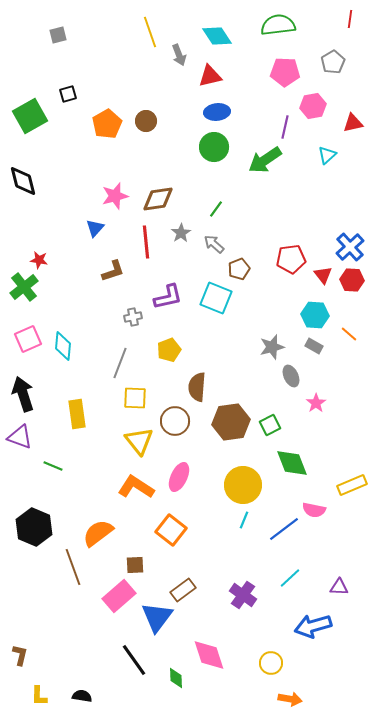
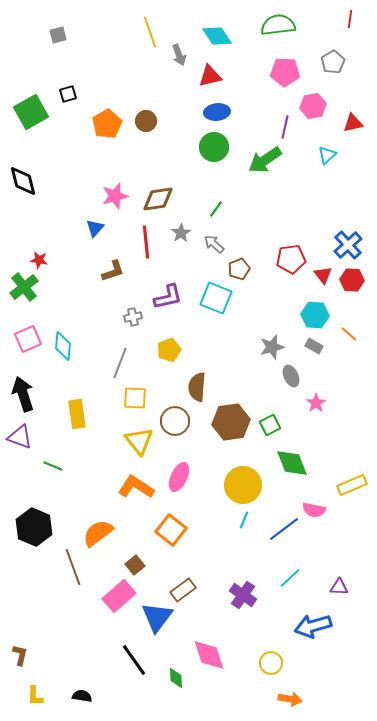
green square at (30, 116): moved 1 px right, 4 px up
blue cross at (350, 247): moved 2 px left, 2 px up
brown square at (135, 565): rotated 36 degrees counterclockwise
yellow L-shape at (39, 696): moved 4 px left
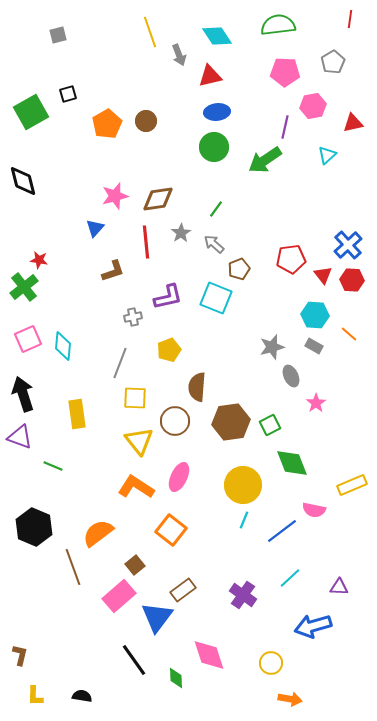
blue line at (284, 529): moved 2 px left, 2 px down
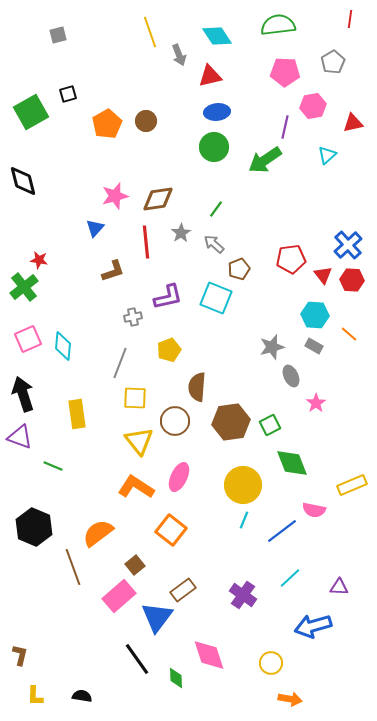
black line at (134, 660): moved 3 px right, 1 px up
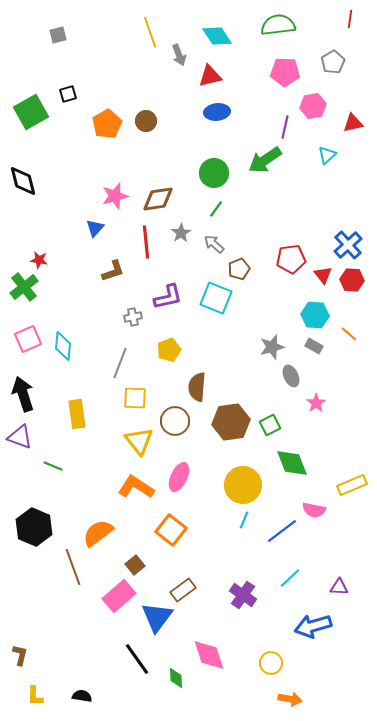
green circle at (214, 147): moved 26 px down
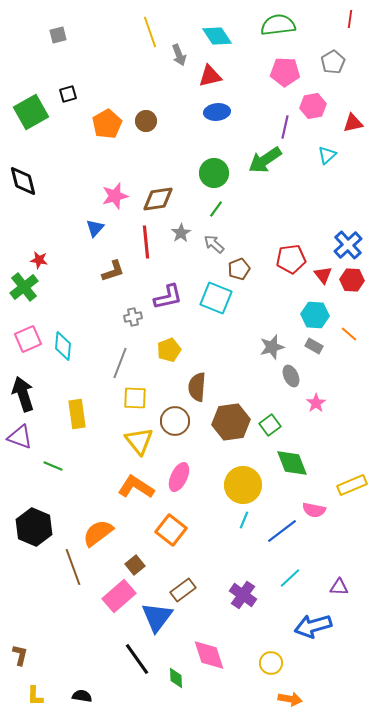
green square at (270, 425): rotated 10 degrees counterclockwise
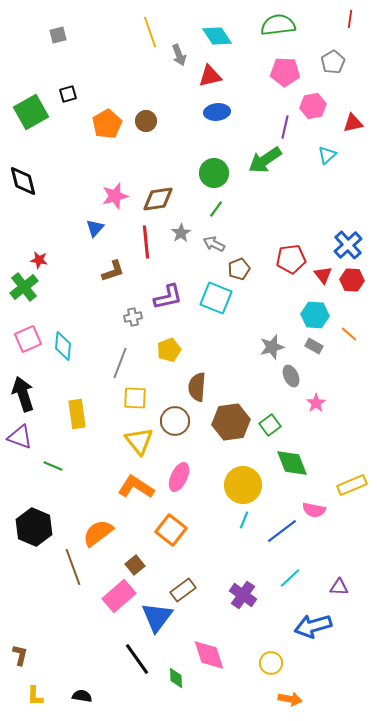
gray arrow at (214, 244): rotated 15 degrees counterclockwise
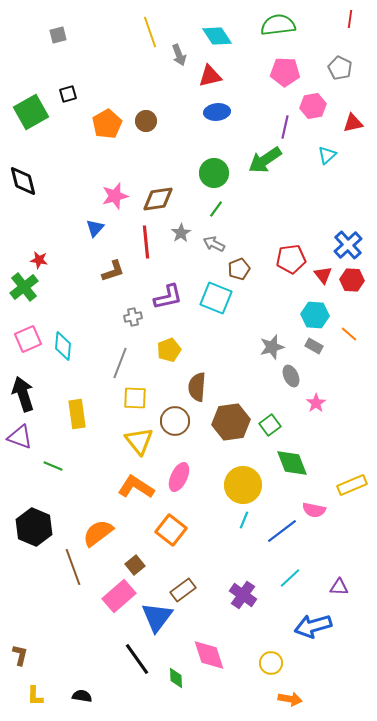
gray pentagon at (333, 62): moved 7 px right, 6 px down; rotated 15 degrees counterclockwise
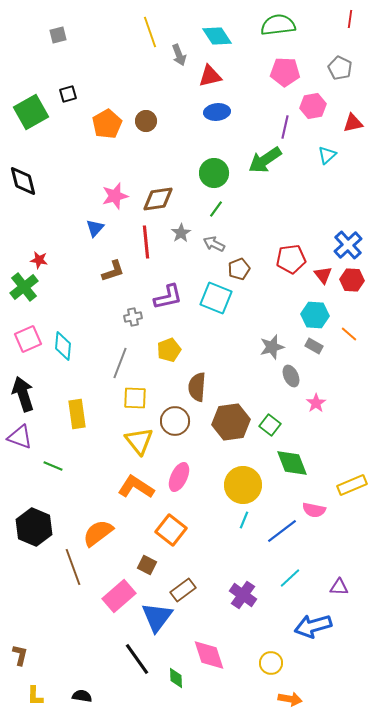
green square at (270, 425): rotated 15 degrees counterclockwise
brown square at (135, 565): moved 12 px right; rotated 24 degrees counterclockwise
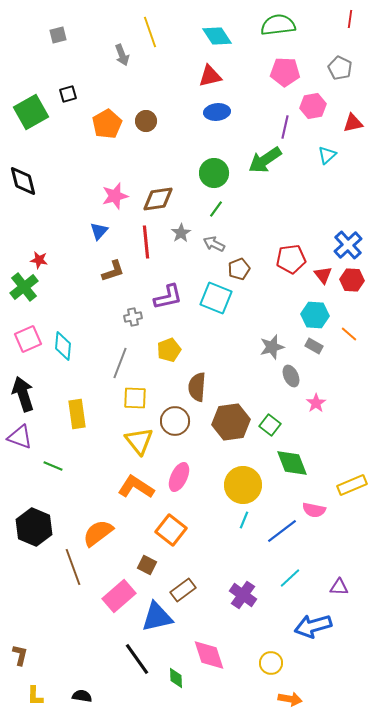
gray arrow at (179, 55): moved 57 px left
blue triangle at (95, 228): moved 4 px right, 3 px down
blue triangle at (157, 617): rotated 40 degrees clockwise
